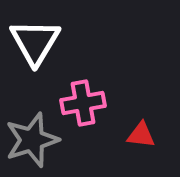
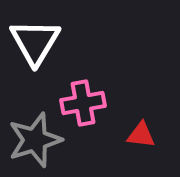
gray star: moved 3 px right
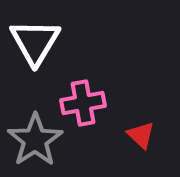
red triangle: rotated 36 degrees clockwise
gray star: rotated 16 degrees counterclockwise
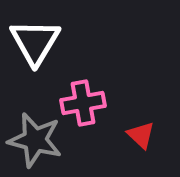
gray star: rotated 24 degrees counterclockwise
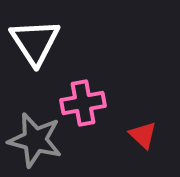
white triangle: rotated 4 degrees counterclockwise
red triangle: moved 2 px right
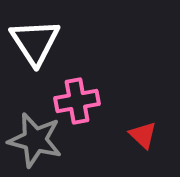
pink cross: moved 6 px left, 2 px up
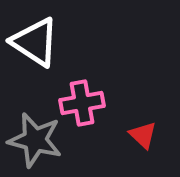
white triangle: rotated 24 degrees counterclockwise
pink cross: moved 5 px right, 2 px down
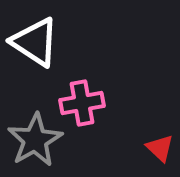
red triangle: moved 17 px right, 13 px down
gray star: rotated 28 degrees clockwise
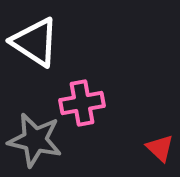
gray star: rotated 30 degrees counterclockwise
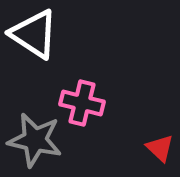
white triangle: moved 1 px left, 8 px up
pink cross: rotated 24 degrees clockwise
